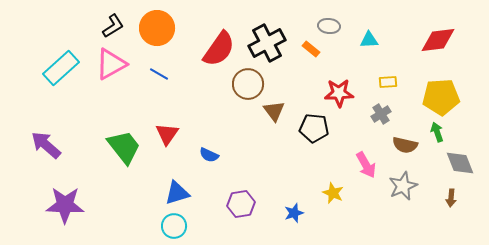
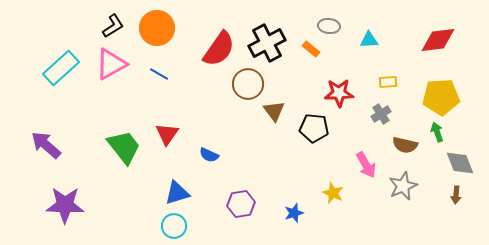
brown arrow: moved 5 px right, 3 px up
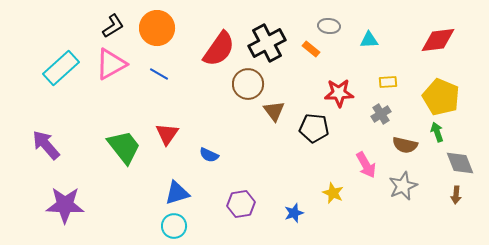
yellow pentagon: rotated 27 degrees clockwise
purple arrow: rotated 8 degrees clockwise
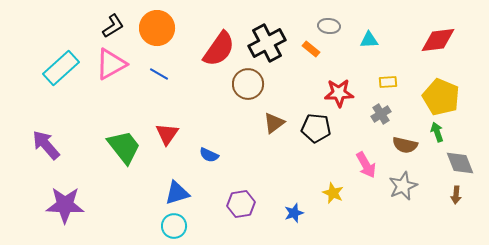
brown triangle: moved 12 px down; rotated 30 degrees clockwise
black pentagon: moved 2 px right
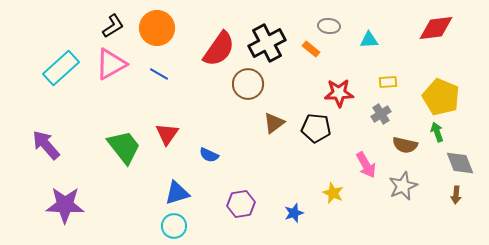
red diamond: moved 2 px left, 12 px up
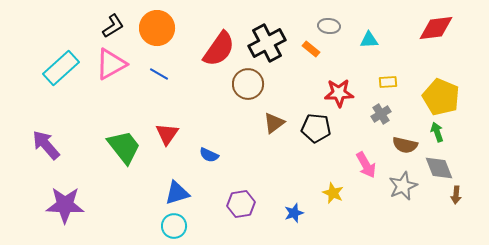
gray diamond: moved 21 px left, 5 px down
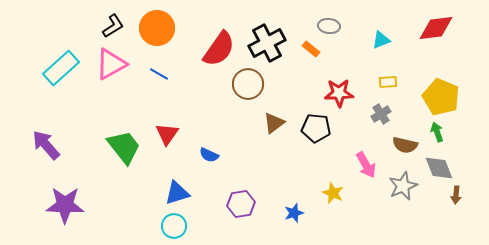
cyan triangle: moved 12 px right; rotated 18 degrees counterclockwise
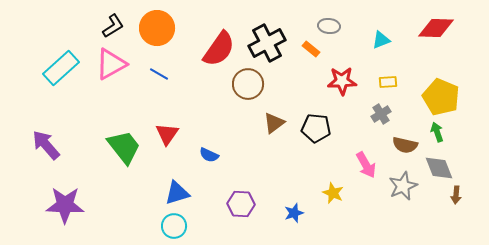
red diamond: rotated 9 degrees clockwise
red star: moved 3 px right, 12 px up
purple hexagon: rotated 12 degrees clockwise
